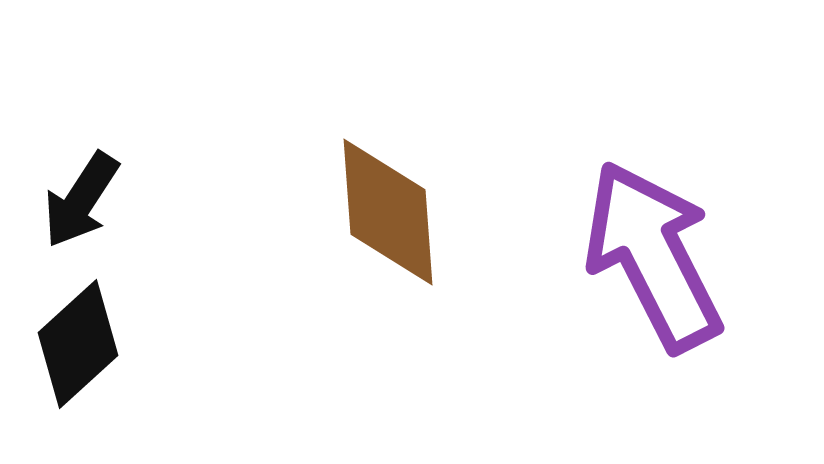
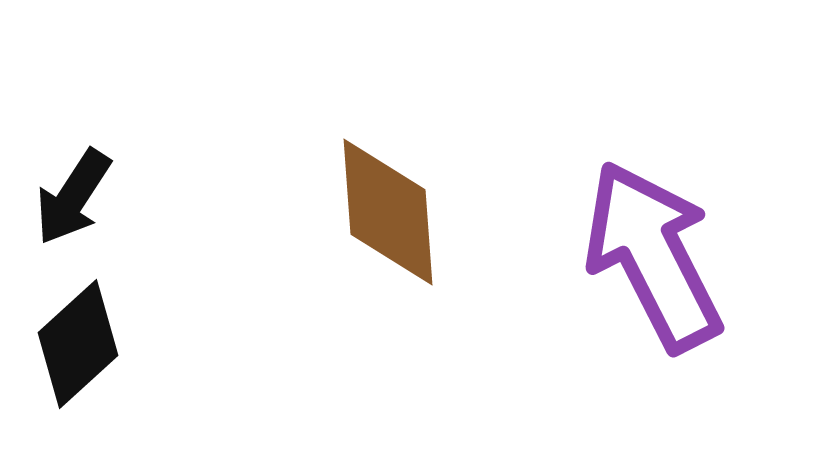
black arrow: moved 8 px left, 3 px up
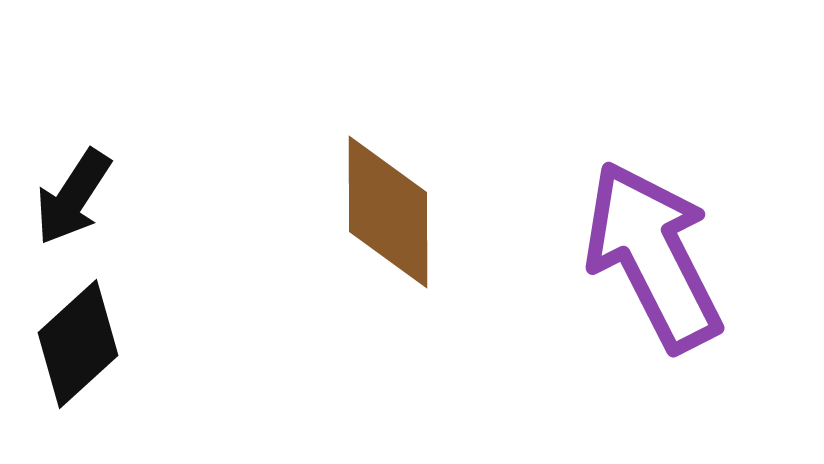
brown diamond: rotated 4 degrees clockwise
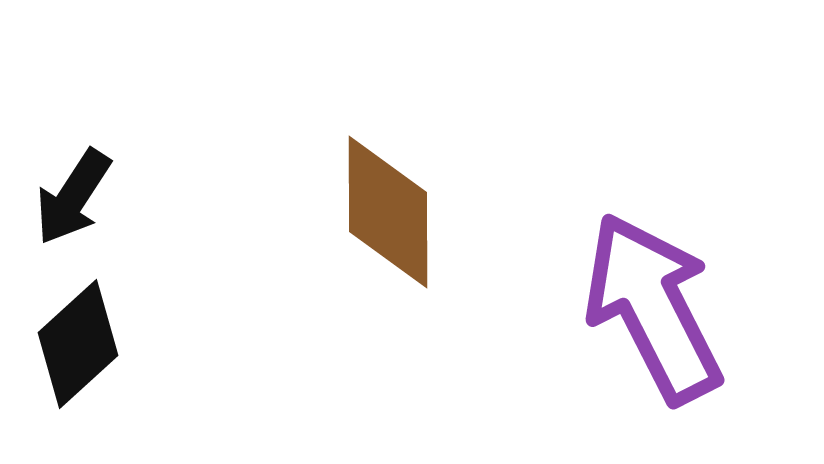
purple arrow: moved 52 px down
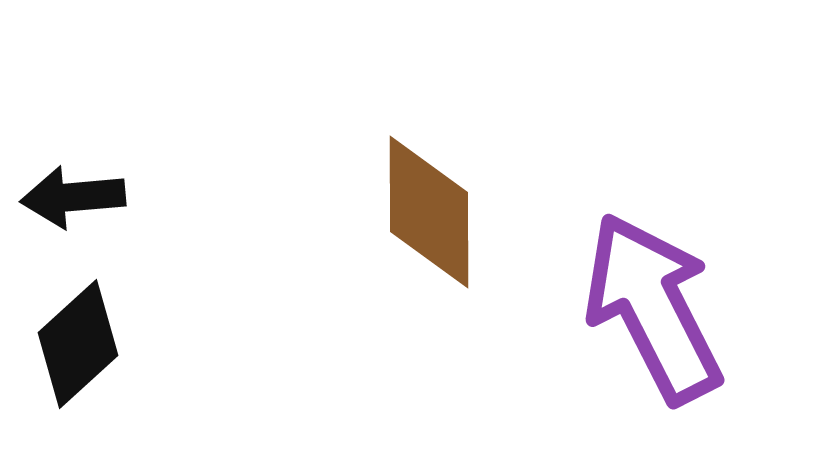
black arrow: rotated 52 degrees clockwise
brown diamond: moved 41 px right
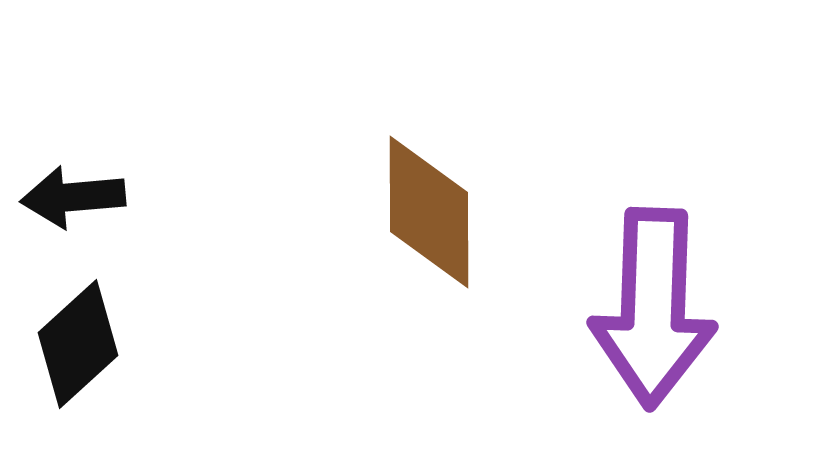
purple arrow: rotated 151 degrees counterclockwise
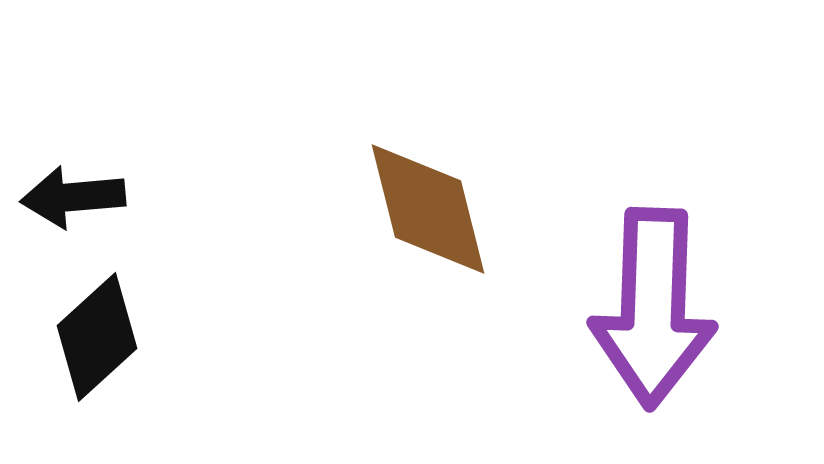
brown diamond: moved 1 px left, 3 px up; rotated 14 degrees counterclockwise
black diamond: moved 19 px right, 7 px up
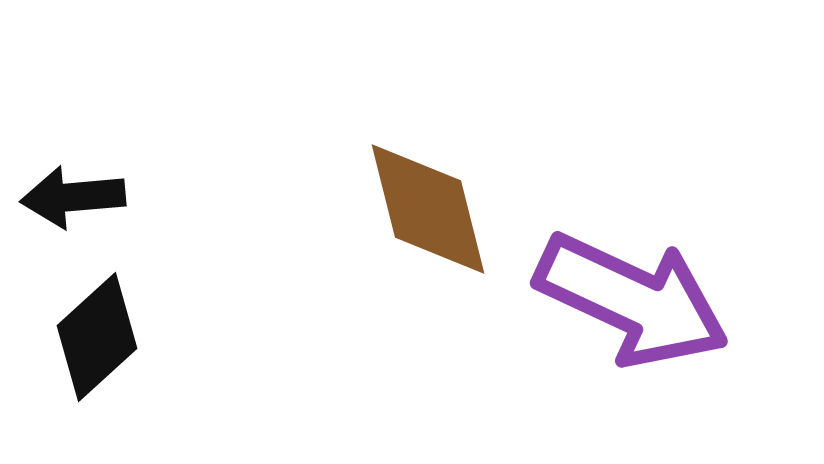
purple arrow: moved 21 px left, 8 px up; rotated 67 degrees counterclockwise
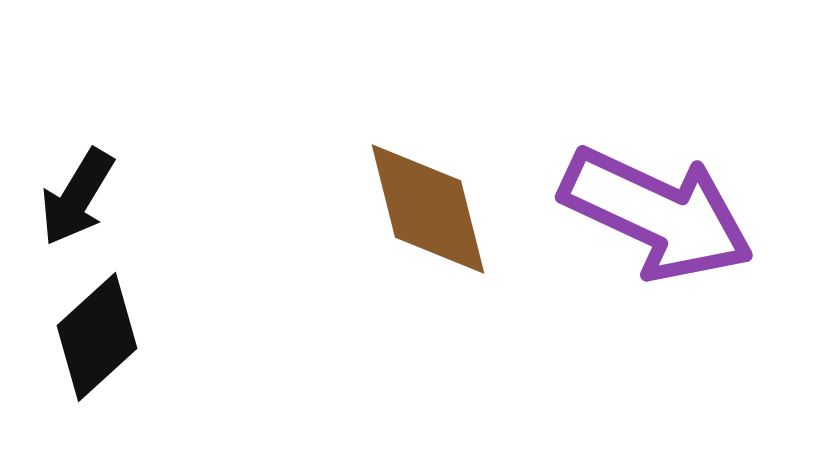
black arrow: moved 4 px right; rotated 54 degrees counterclockwise
purple arrow: moved 25 px right, 86 px up
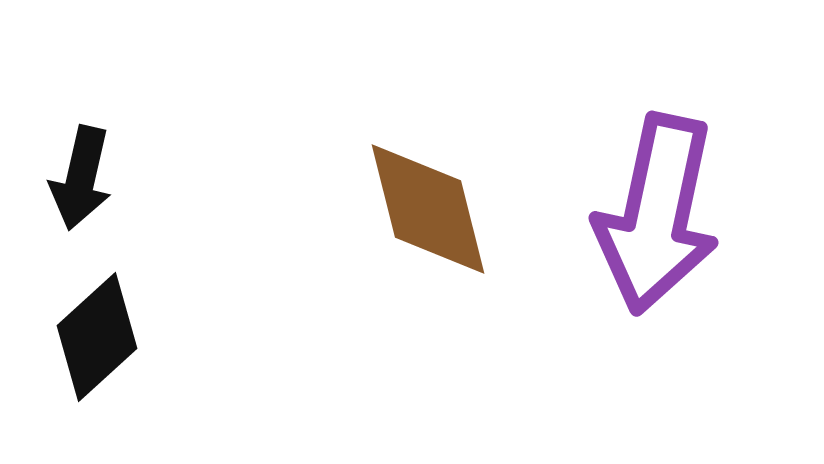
black arrow: moved 4 px right, 19 px up; rotated 18 degrees counterclockwise
purple arrow: rotated 77 degrees clockwise
